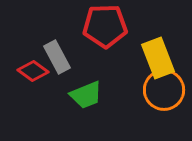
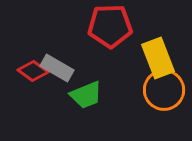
red pentagon: moved 5 px right
gray rectangle: moved 11 px down; rotated 32 degrees counterclockwise
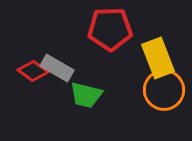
red pentagon: moved 3 px down
green trapezoid: rotated 36 degrees clockwise
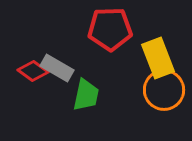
green trapezoid: rotated 92 degrees counterclockwise
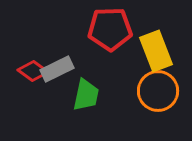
yellow rectangle: moved 2 px left, 7 px up
gray rectangle: moved 1 px down; rotated 56 degrees counterclockwise
orange circle: moved 6 px left, 1 px down
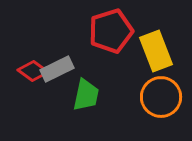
red pentagon: moved 1 px right, 2 px down; rotated 15 degrees counterclockwise
orange circle: moved 3 px right, 6 px down
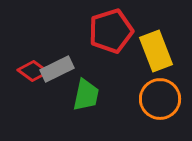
orange circle: moved 1 px left, 2 px down
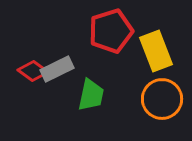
green trapezoid: moved 5 px right
orange circle: moved 2 px right
